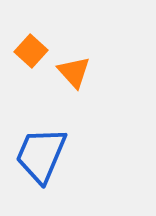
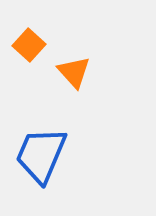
orange square: moved 2 px left, 6 px up
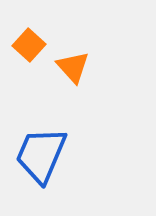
orange triangle: moved 1 px left, 5 px up
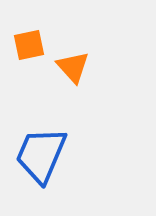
orange square: rotated 36 degrees clockwise
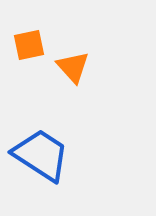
blue trapezoid: rotated 100 degrees clockwise
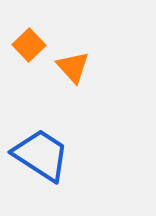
orange square: rotated 32 degrees counterclockwise
